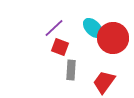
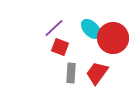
cyan ellipse: moved 2 px left, 1 px down
gray rectangle: moved 3 px down
red trapezoid: moved 7 px left, 9 px up
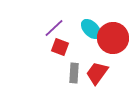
gray rectangle: moved 3 px right
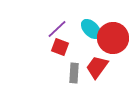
purple line: moved 3 px right, 1 px down
red trapezoid: moved 6 px up
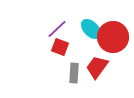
red circle: moved 1 px up
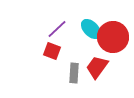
red square: moved 8 px left, 4 px down
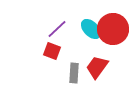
red circle: moved 8 px up
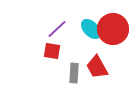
red square: rotated 12 degrees counterclockwise
red trapezoid: rotated 65 degrees counterclockwise
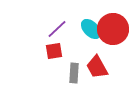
red square: moved 2 px right; rotated 18 degrees counterclockwise
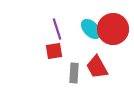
purple line: rotated 65 degrees counterclockwise
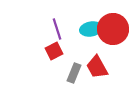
cyan ellipse: rotated 55 degrees counterclockwise
red square: rotated 18 degrees counterclockwise
gray rectangle: rotated 18 degrees clockwise
